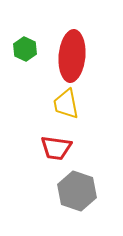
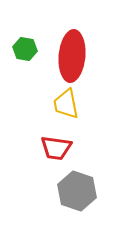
green hexagon: rotated 15 degrees counterclockwise
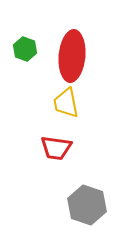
green hexagon: rotated 10 degrees clockwise
yellow trapezoid: moved 1 px up
gray hexagon: moved 10 px right, 14 px down
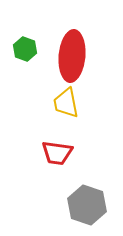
red trapezoid: moved 1 px right, 5 px down
